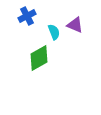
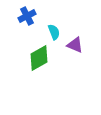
purple triangle: moved 20 px down
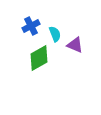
blue cross: moved 4 px right, 10 px down
cyan semicircle: moved 1 px right, 2 px down
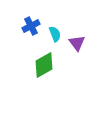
purple triangle: moved 2 px right, 2 px up; rotated 30 degrees clockwise
green diamond: moved 5 px right, 7 px down
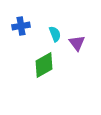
blue cross: moved 10 px left; rotated 18 degrees clockwise
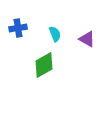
blue cross: moved 3 px left, 2 px down
purple triangle: moved 10 px right, 4 px up; rotated 24 degrees counterclockwise
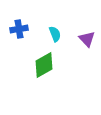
blue cross: moved 1 px right, 1 px down
purple triangle: rotated 18 degrees clockwise
